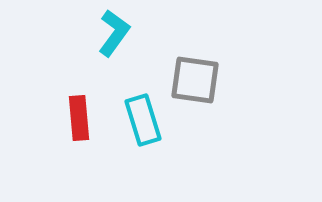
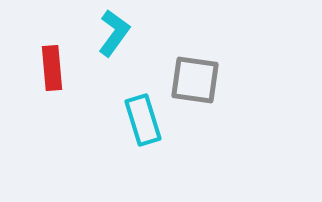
red rectangle: moved 27 px left, 50 px up
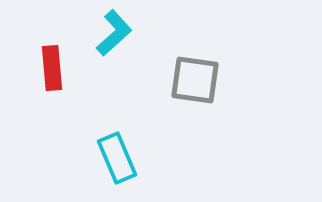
cyan L-shape: rotated 12 degrees clockwise
cyan rectangle: moved 26 px left, 38 px down; rotated 6 degrees counterclockwise
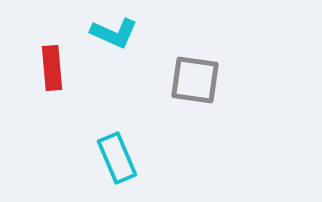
cyan L-shape: rotated 66 degrees clockwise
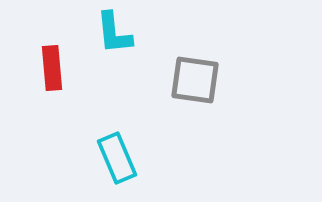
cyan L-shape: rotated 60 degrees clockwise
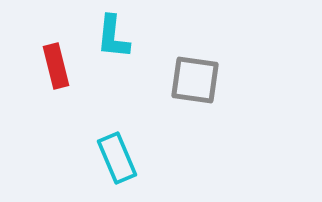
cyan L-shape: moved 1 px left, 4 px down; rotated 12 degrees clockwise
red rectangle: moved 4 px right, 2 px up; rotated 9 degrees counterclockwise
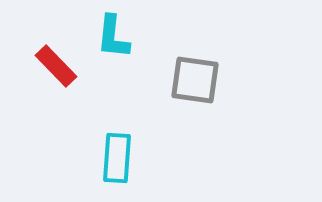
red rectangle: rotated 30 degrees counterclockwise
cyan rectangle: rotated 27 degrees clockwise
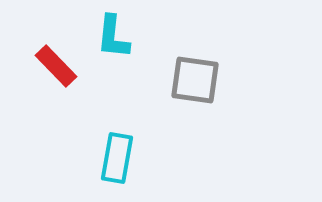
cyan rectangle: rotated 6 degrees clockwise
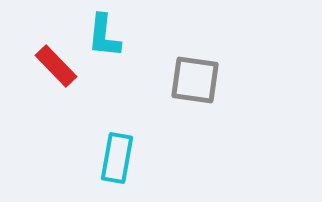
cyan L-shape: moved 9 px left, 1 px up
